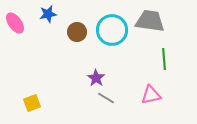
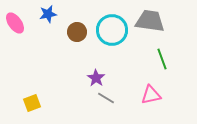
green line: moved 2 px left; rotated 15 degrees counterclockwise
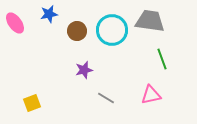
blue star: moved 1 px right
brown circle: moved 1 px up
purple star: moved 12 px left, 8 px up; rotated 24 degrees clockwise
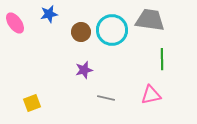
gray trapezoid: moved 1 px up
brown circle: moved 4 px right, 1 px down
green line: rotated 20 degrees clockwise
gray line: rotated 18 degrees counterclockwise
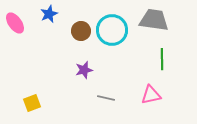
blue star: rotated 12 degrees counterclockwise
gray trapezoid: moved 4 px right
brown circle: moved 1 px up
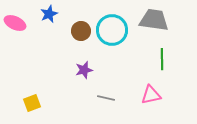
pink ellipse: rotated 30 degrees counterclockwise
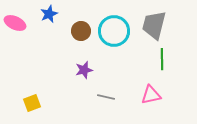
gray trapezoid: moved 5 px down; rotated 84 degrees counterclockwise
cyan circle: moved 2 px right, 1 px down
gray line: moved 1 px up
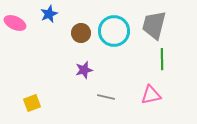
brown circle: moved 2 px down
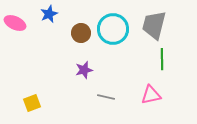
cyan circle: moved 1 px left, 2 px up
